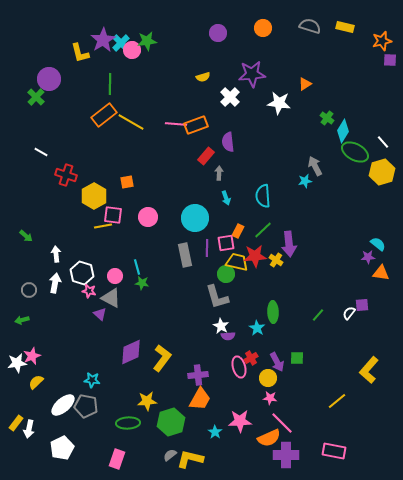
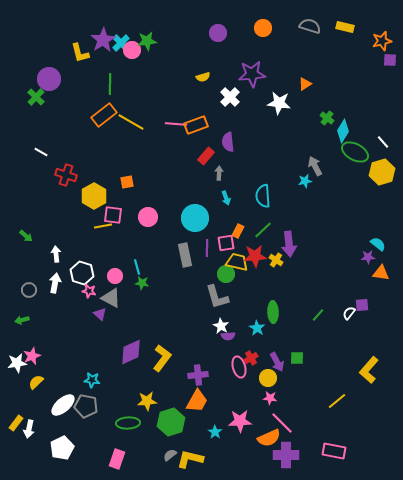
orange trapezoid at (200, 399): moved 3 px left, 2 px down
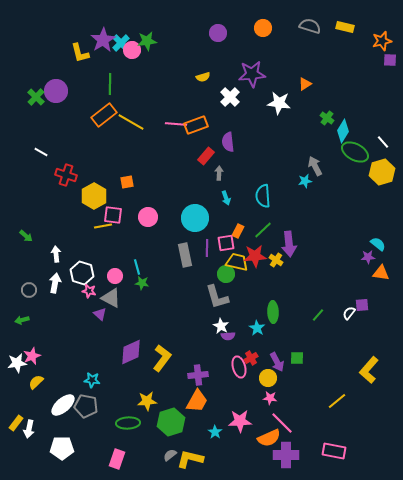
purple circle at (49, 79): moved 7 px right, 12 px down
white pentagon at (62, 448): rotated 25 degrees clockwise
